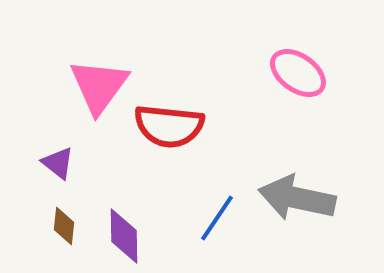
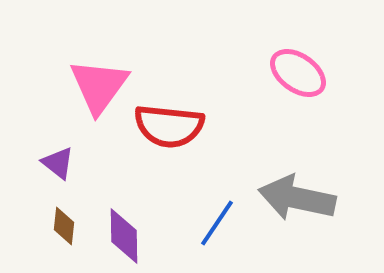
blue line: moved 5 px down
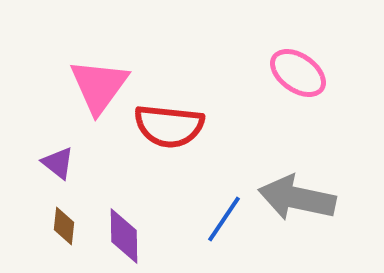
blue line: moved 7 px right, 4 px up
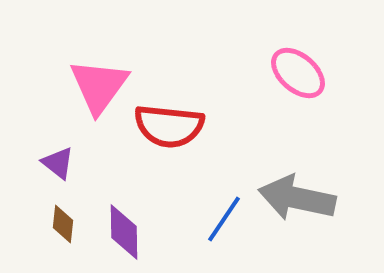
pink ellipse: rotated 6 degrees clockwise
brown diamond: moved 1 px left, 2 px up
purple diamond: moved 4 px up
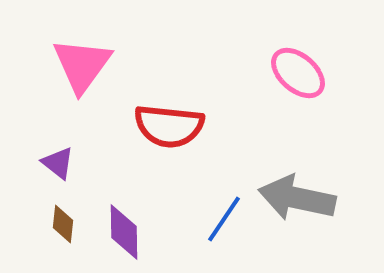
pink triangle: moved 17 px left, 21 px up
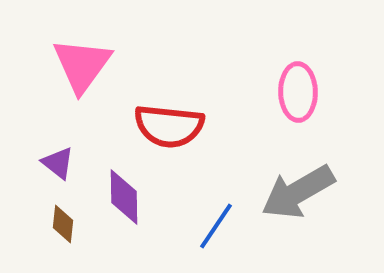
pink ellipse: moved 19 px down; rotated 48 degrees clockwise
gray arrow: moved 1 px right, 6 px up; rotated 42 degrees counterclockwise
blue line: moved 8 px left, 7 px down
purple diamond: moved 35 px up
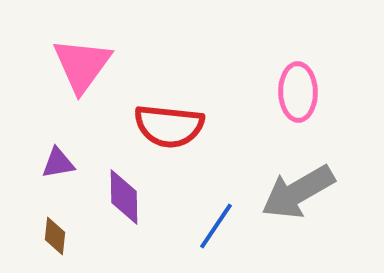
purple triangle: rotated 48 degrees counterclockwise
brown diamond: moved 8 px left, 12 px down
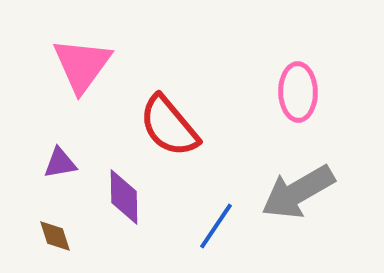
red semicircle: rotated 44 degrees clockwise
purple triangle: moved 2 px right
brown diamond: rotated 24 degrees counterclockwise
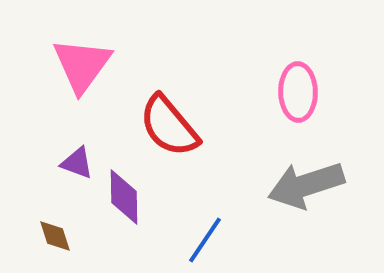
purple triangle: moved 17 px right; rotated 30 degrees clockwise
gray arrow: moved 8 px right, 7 px up; rotated 12 degrees clockwise
blue line: moved 11 px left, 14 px down
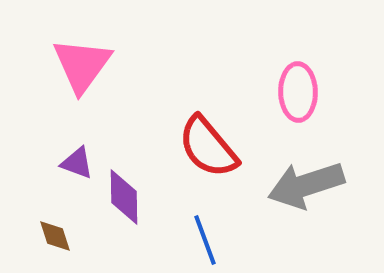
red semicircle: moved 39 px right, 21 px down
blue line: rotated 54 degrees counterclockwise
